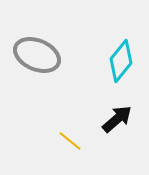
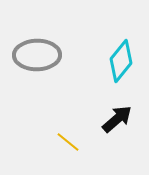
gray ellipse: rotated 24 degrees counterclockwise
yellow line: moved 2 px left, 1 px down
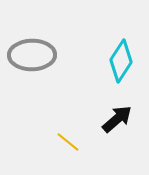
gray ellipse: moved 5 px left
cyan diamond: rotated 6 degrees counterclockwise
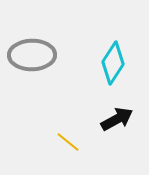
cyan diamond: moved 8 px left, 2 px down
black arrow: rotated 12 degrees clockwise
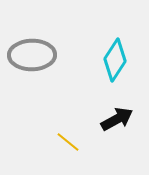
cyan diamond: moved 2 px right, 3 px up
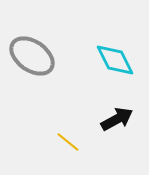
gray ellipse: moved 1 px down; rotated 36 degrees clockwise
cyan diamond: rotated 60 degrees counterclockwise
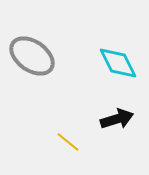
cyan diamond: moved 3 px right, 3 px down
black arrow: rotated 12 degrees clockwise
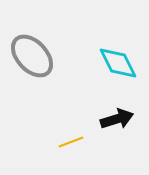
gray ellipse: rotated 12 degrees clockwise
yellow line: moved 3 px right; rotated 60 degrees counterclockwise
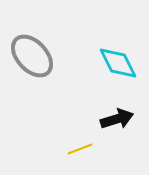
yellow line: moved 9 px right, 7 px down
